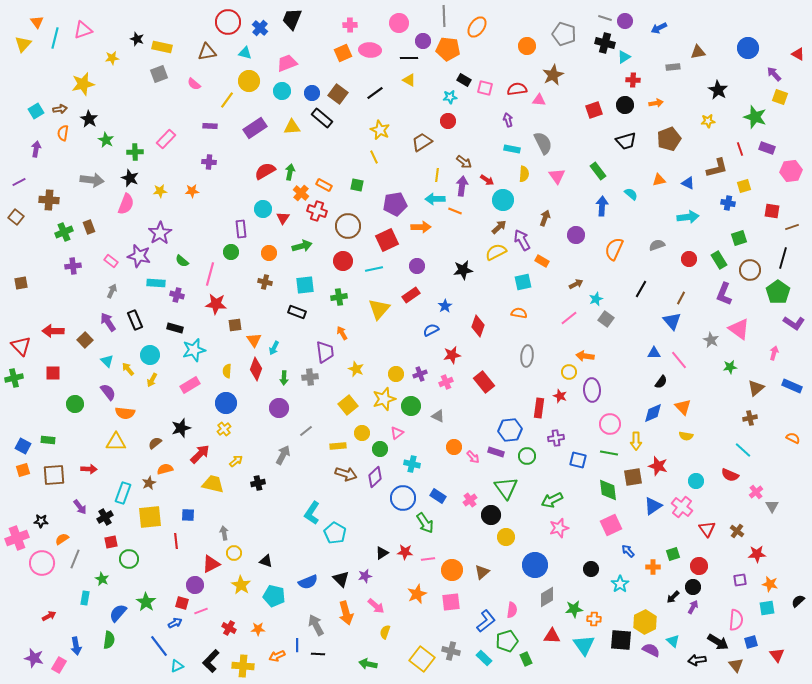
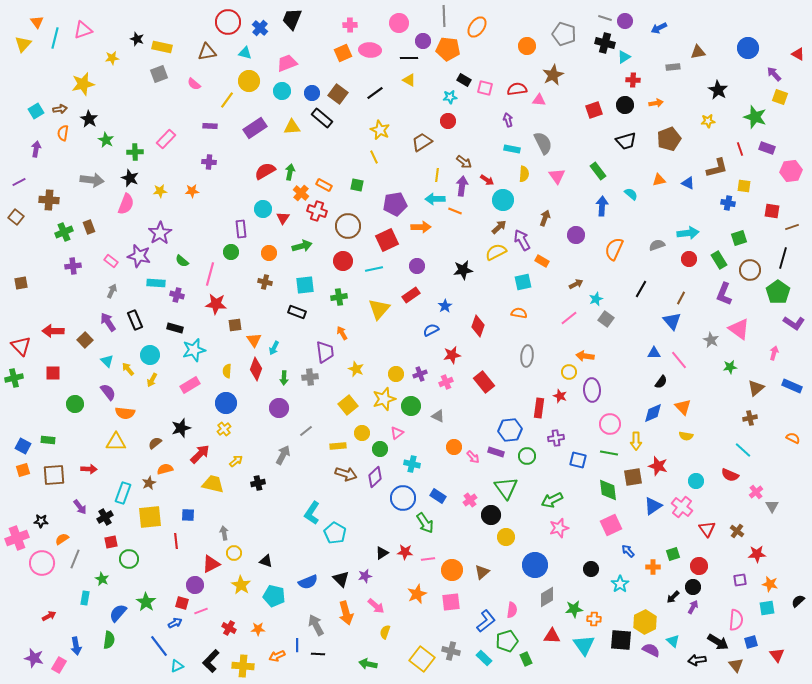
yellow square at (744, 186): rotated 24 degrees clockwise
cyan arrow at (688, 217): moved 16 px down
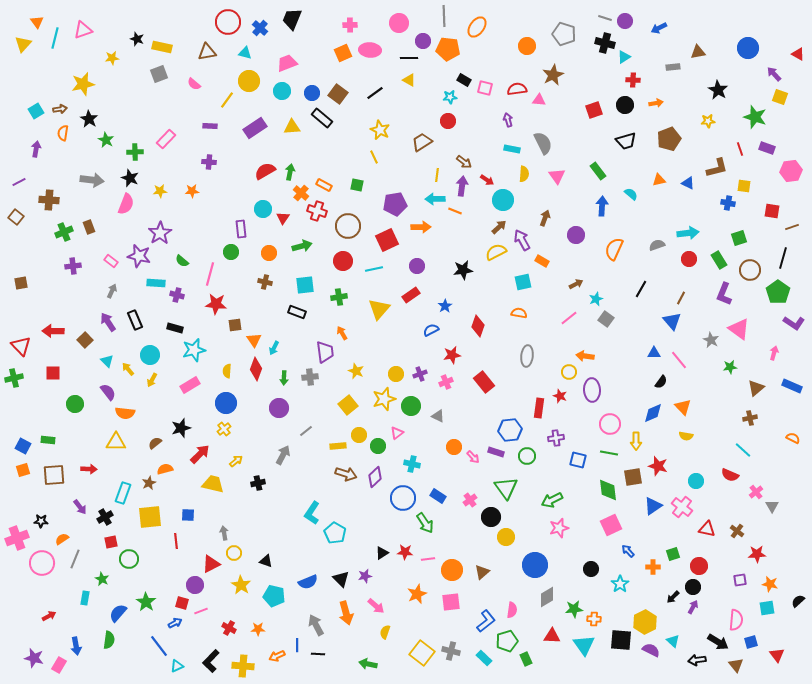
yellow star at (356, 369): moved 2 px down
yellow circle at (362, 433): moved 3 px left, 2 px down
green circle at (380, 449): moved 2 px left, 3 px up
black circle at (491, 515): moved 2 px down
red triangle at (707, 529): rotated 42 degrees counterclockwise
yellow square at (422, 659): moved 6 px up
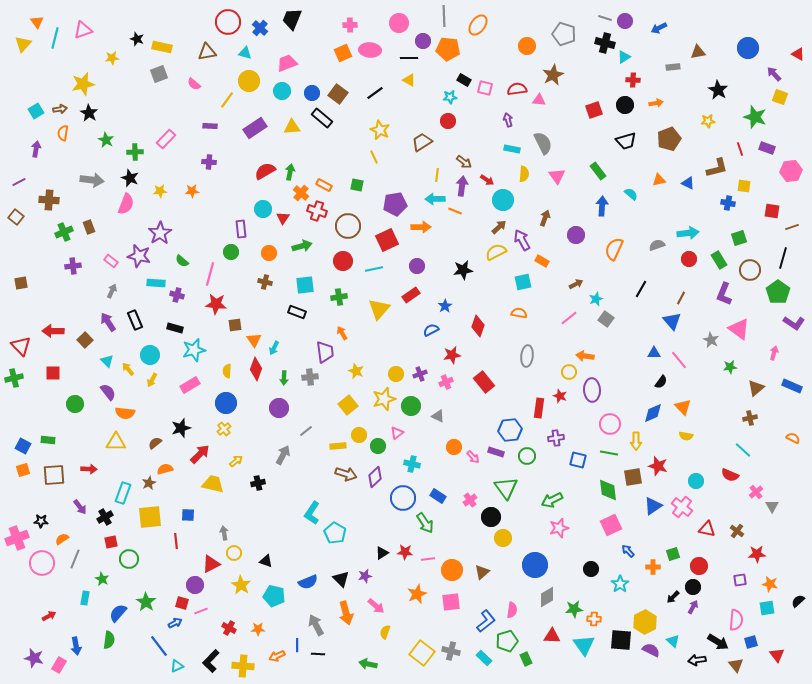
orange ellipse at (477, 27): moved 1 px right, 2 px up
black star at (89, 119): moved 6 px up
yellow circle at (506, 537): moved 3 px left, 1 px down
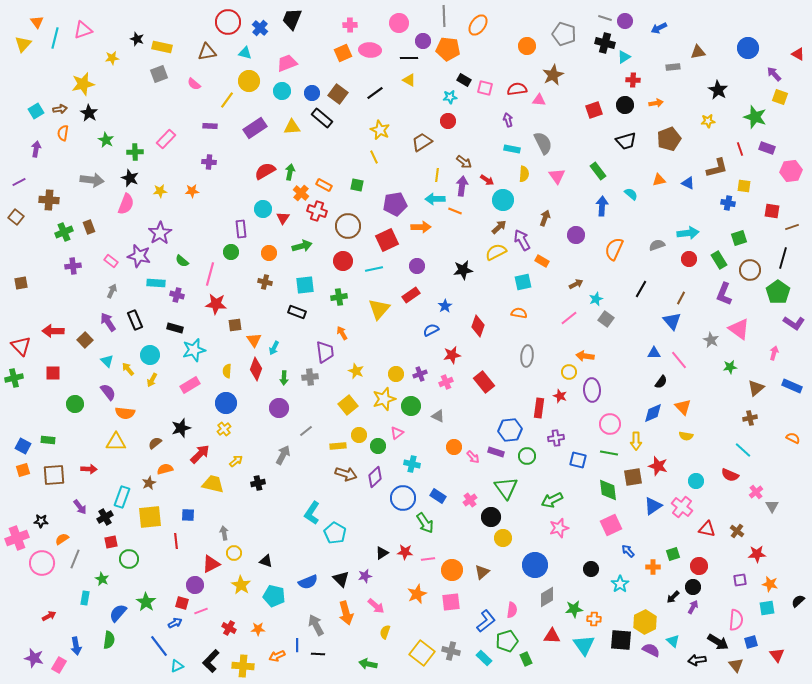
cyan rectangle at (123, 493): moved 1 px left, 4 px down
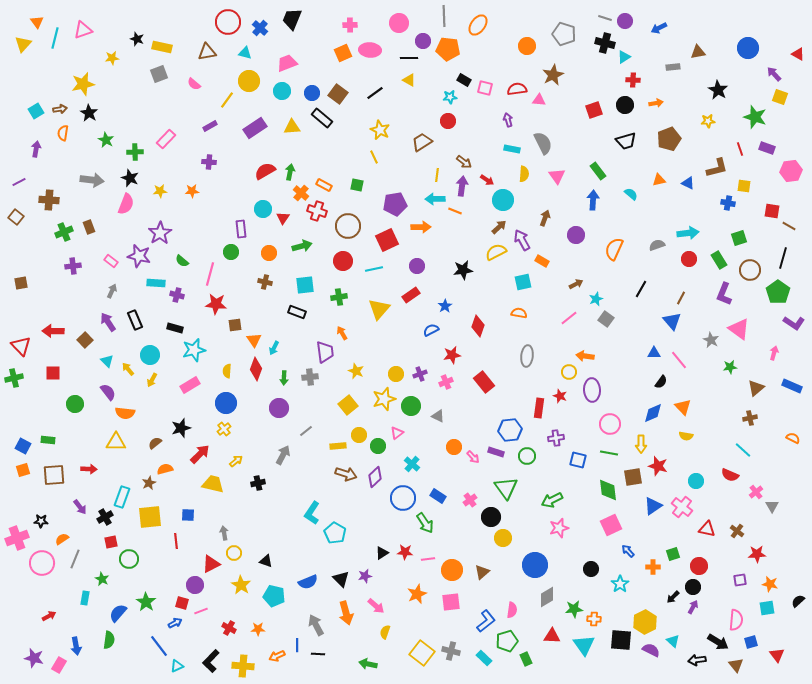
purple rectangle at (210, 126): rotated 32 degrees counterclockwise
blue arrow at (602, 206): moved 9 px left, 6 px up
brown line at (792, 227): moved 3 px left, 1 px up; rotated 48 degrees clockwise
yellow arrow at (636, 441): moved 5 px right, 3 px down
cyan cross at (412, 464): rotated 28 degrees clockwise
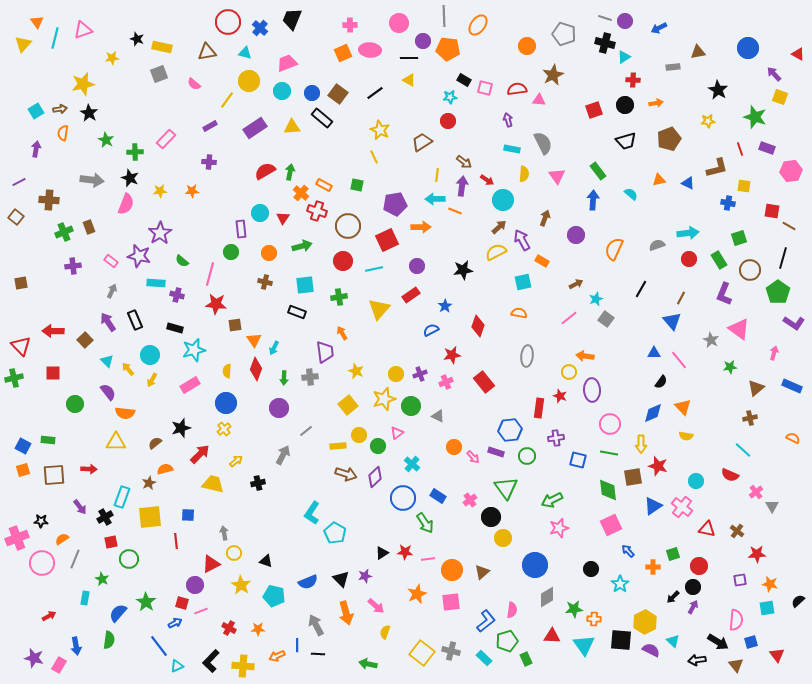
cyan circle at (263, 209): moved 3 px left, 4 px down
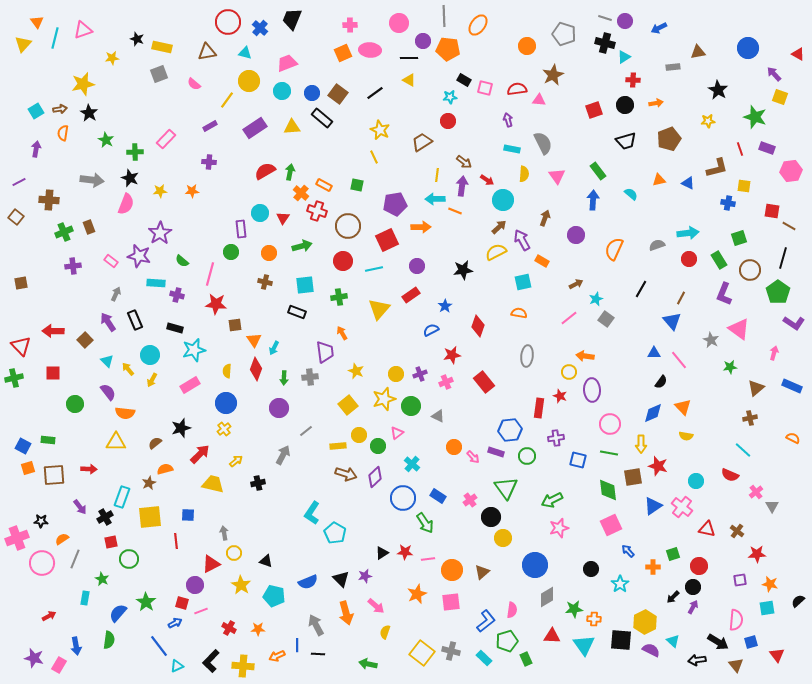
gray arrow at (112, 291): moved 4 px right, 3 px down
orange square at (23, 470): moved 5 px right, 2 px up
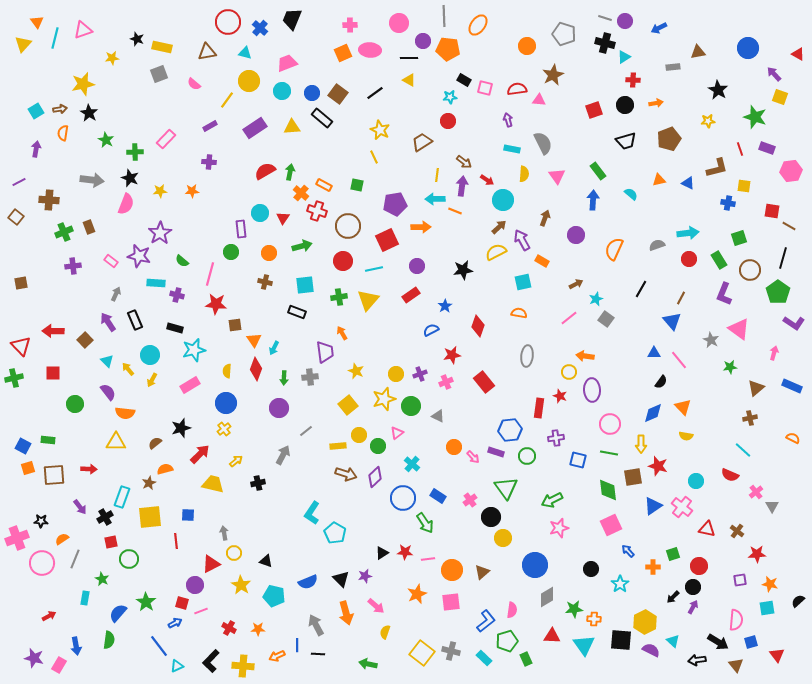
yellow triangle at (379, 309): moved 11 px left, 9 px up
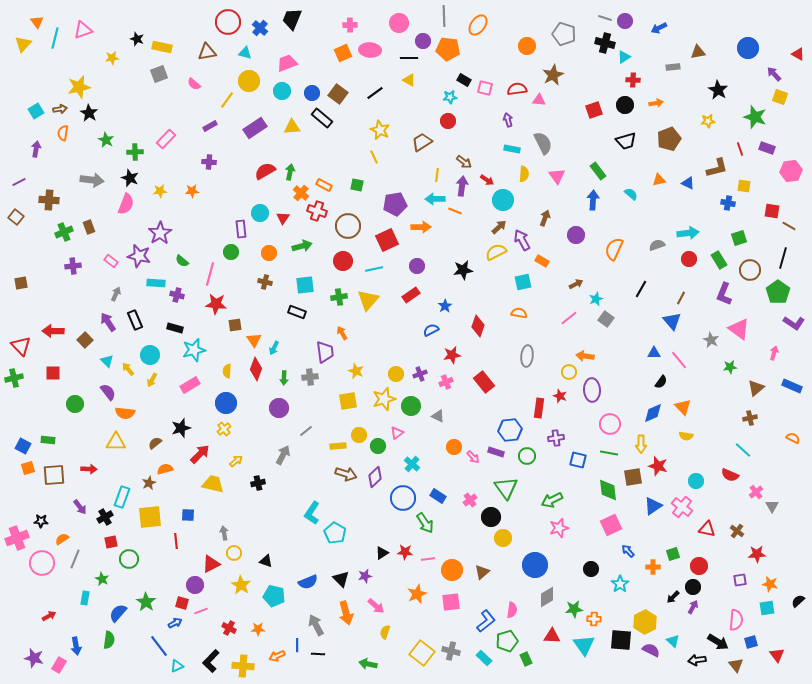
yellow star at (83, 84): moved 4 px left, 3 px down
yellow square at (348, 405): moved 4 px up; rotated 30 degrees clockwise
